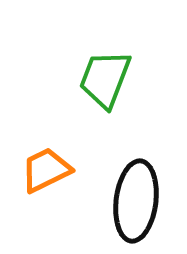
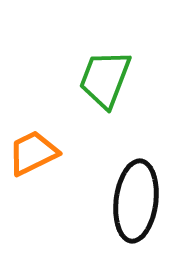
orange trapezoid: moved 13 px left, 17 px up
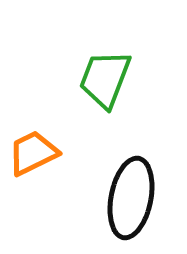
black ellipse: moved 5 px left, 3 px up; rotated 4 degrees clockwise
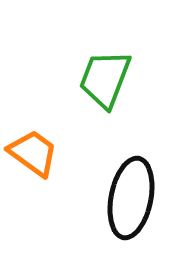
orange trapezoid: rotated 62 degrees clockwise
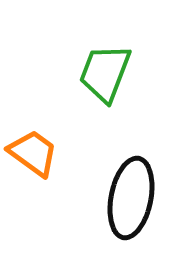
green trapezoid: moved 6 px up
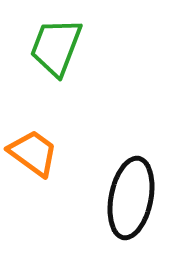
green trapezoid: moved 49 px left, 26 px up
